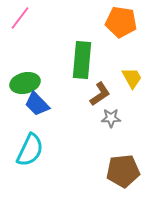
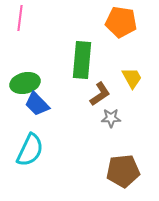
pink line: rotated 30 degrees counterclockwise
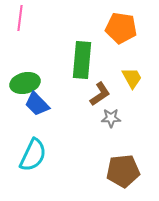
orange pentagon: moved 6 px down
cyan semicircle: moved 3 px right, 5 px down
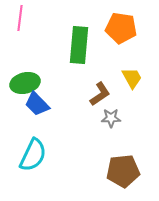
green rectangle: moved 3 px left, 15 px up
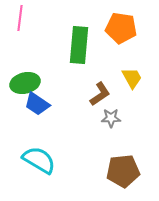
blue trapezoid: rotated 12 degrees counterclockwise
cyan semicircle: moved 6 px right, 5 px down; rotated 84 degrees counterclockwise
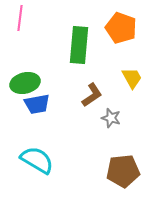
orange pentagon: rotated 12 degrees clockwise
brown L-shape: moved 8 px left, 1 px down
blue trapezoid: rotated 44 degrees counterclockwise
gray star: rotated 18 degrees clockwise
cyan semicircle: moved 2 px left
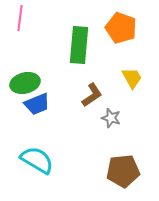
blue trapezoid: rotated 12 degrees counterclockwise
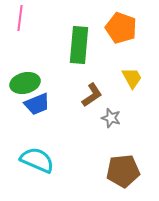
cyan semicircle: rotated 8 degrees counterclockwise
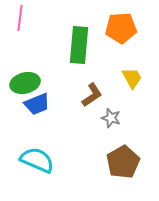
orange pentagon: rotated 24 degrees counterclockwise
brown pentagon: moved 9 px up; rotated 24 degrees counterclockwise
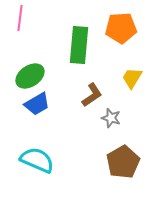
yellow trapezoid: rotated 120 degrees counterclockwise
green ellipse: moved 5 px right, 7 px up; rotated 20 degrees counterclockwise
blue trapezoid: rotated 8 degrees counterclockwise
